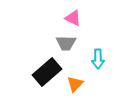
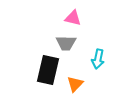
pink triangle: rotated 12 degrees counterclockwise
cyan arrow: rotated 12 degrees clockwise
black rectangle: moved 1 px right, 2 px up; rotated 36 degrees counterclockwise
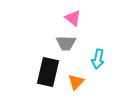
pink triangle: rotated 24 degrees clockwise
black rectangle: moved 2 px down
orange triangle: moved 1 px right, 2 px up
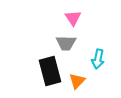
pink triangle: rotated 18 degrees clockwise
black rectangle: moved 2 px right, 1 px up; rotated 28 degrees counterclockwise
orange triangle: moved 1 px right, 1 px up
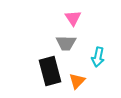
cyan arrow: moved 2 px up
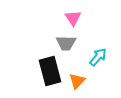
cyan arrow: rotated 150 degrees counterclockwise
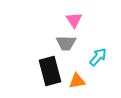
pink triangle: moved 1 px right, 2 px down
orange triangle: rotated 36 degrees clockwise
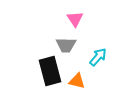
pink triangle: moved 1 px right, 1 px up
gray trapezoid: moved 2 px down
orange triangle: rotated 24 degrees clockwise
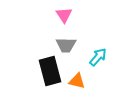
pink triangle: moved 11 px left, 4 px up
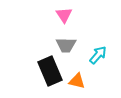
cyan arrow: moved 2 px up
black rectangle: rotated 8 degrees counterclockwise
